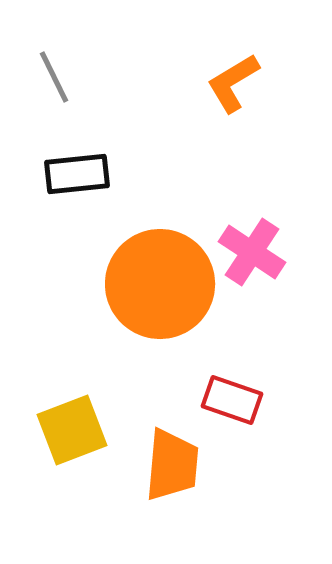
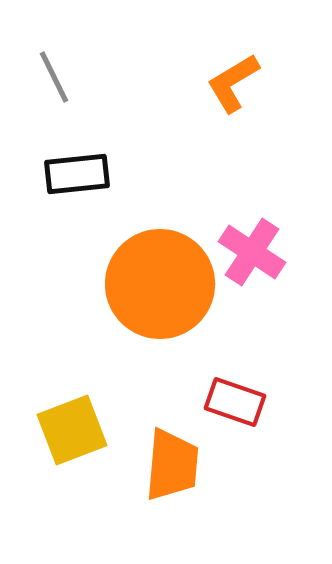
red rectangle: moved 3 px right, 2 px down
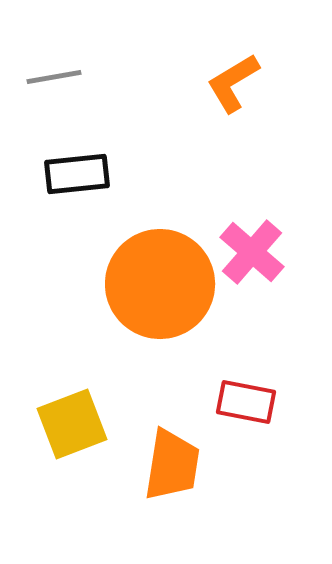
gray line: rotated 74 degrees counterclockwise
pink cross: rotated 8 degrees clockwise
red rectangle: moved 11 px right; rotated 8 degrees counterclockwise
yellow square: moved 6 px up
orange trapezoid: rotated 4 degrees clockwise
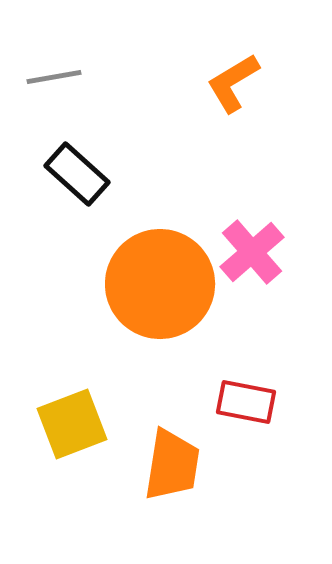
black rectangle: rotated 48 degrees clockwise
pink cross: rotated 8 degrees clockwise
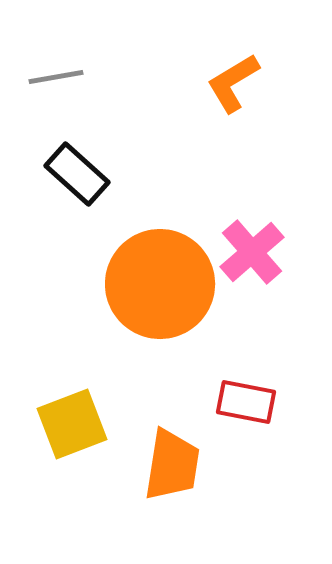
gray line: moved 2 px right
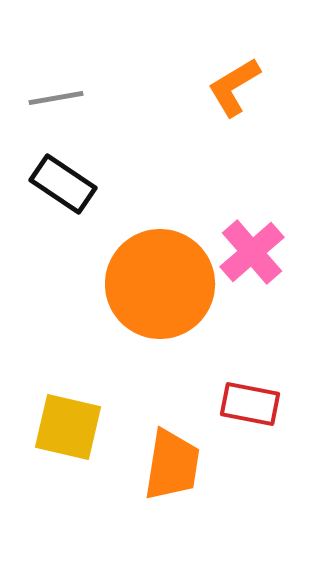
gray line: moved 21 px down
orange L-shape: moved 1 px right, 4 px down
black rectangle: moved 14 px left, 10 px down; rotated 8 degrees counterclockwise
red rectangle: moved 4 px right, 2 px down
yellow square: moved 4 px left, 3 px down; rotated 34 degrees clockwise
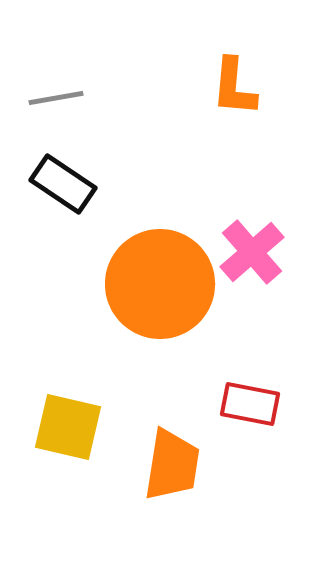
orange L-shape: rotated 54 degrees counterclockwise
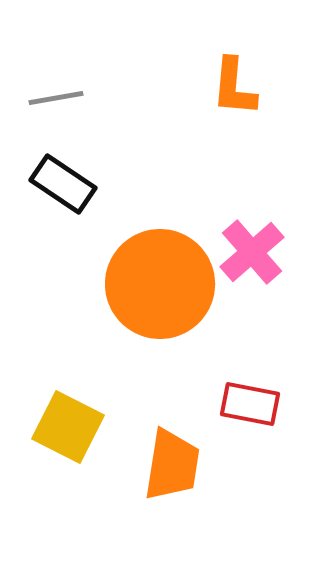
yellow square: rotated 14 degrees clockwise
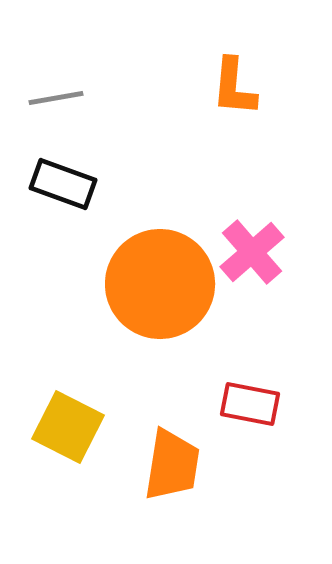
black rectangle: rotated 14 degrees counterclockwise
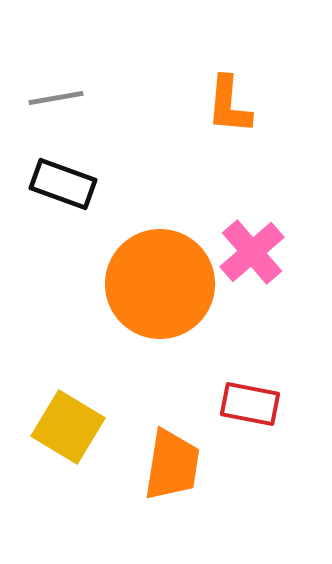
orange L-shape: moved 5 px left, 18 px down
yellow square: rotated 4 degrees clockwise
